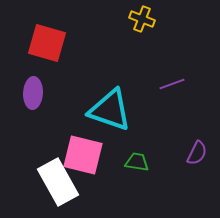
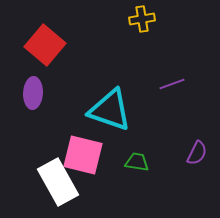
yellow cross: rotated 30 degrees counterclockwise
red square: moved 2 px left, 2 px down; rotated 24 degrees clockwise
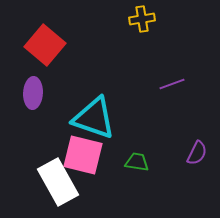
cyan triangle: moved 16 px left, 8 px down
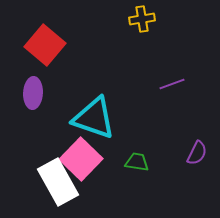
pink square: moved 2 px left, 4 px down; rotated 30 degrees clockwise
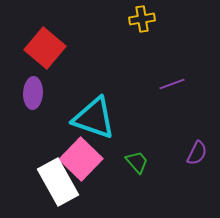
red square: moved 3 px down
green trapezoid: rotated 40 degrees clockwise
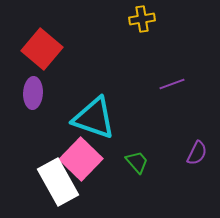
red square: moved 3 px left, 1 px down
